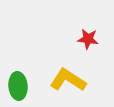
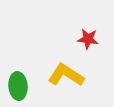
yellow L-shape: moved 2 px left, 5 px up
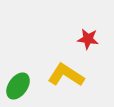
green ellipse: rotated 40 degrees clockwise
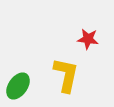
yellow L-shape: rotated 69 degrees clockwise
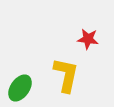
green ellipse: moved 2 px right, 2 px down
